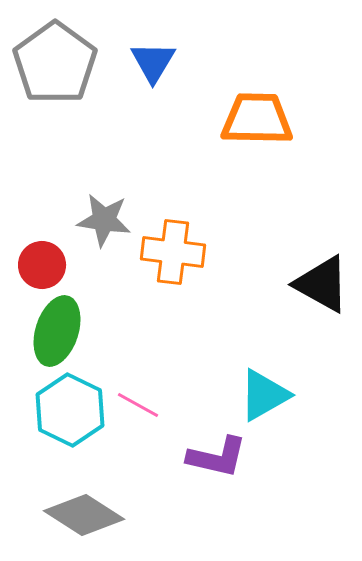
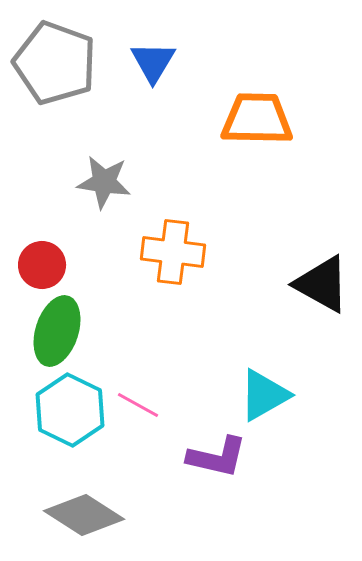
gray pentagon: rotated 16 degrees counterclockwise
gray star: moved 38 px up
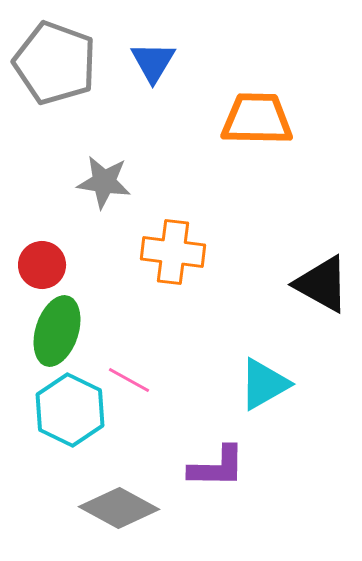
cyan triangle: moved 11 px up
pink line: moved 9 px left, 25 px up
purple L-shape: moved 10 px down; rotated 12 degrees counterclockwise
gray diamond: moved 35 px right, 7 px up; rotated 4 degrees counterclockwise
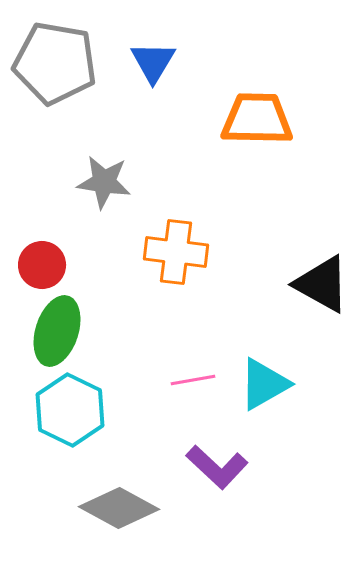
gray pentagon: rotated 10 degrees counterclockwise
orange cross: moved 3 px right
pink line: moved 64 px right; rotated 39 degrees counterclockwise
purple L-shape: rotated 42 degrees clockwise
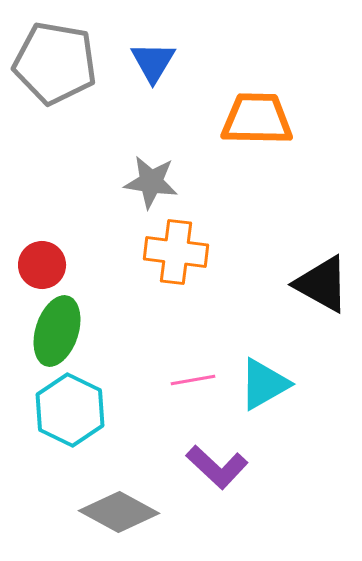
gray star: moved 47 px right
gray diamond: moved 4 px down
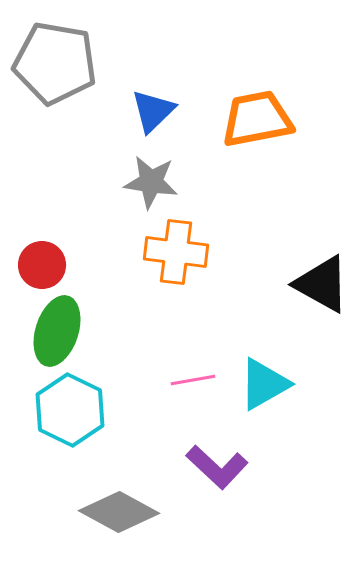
blue triangle: moved 49 px down; rotated 15 degrees clockwise
orange trapezoid: rotated 12 degrees counterclockwise
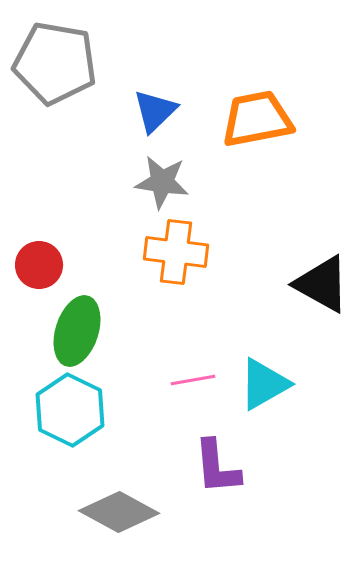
blue triangle: moved 2 px right
gray star: moved 11 px right
red circle: moved 3 px left
green ellipse: moved 20 px right
purple L-shape: rotated 42 degrees clockwise
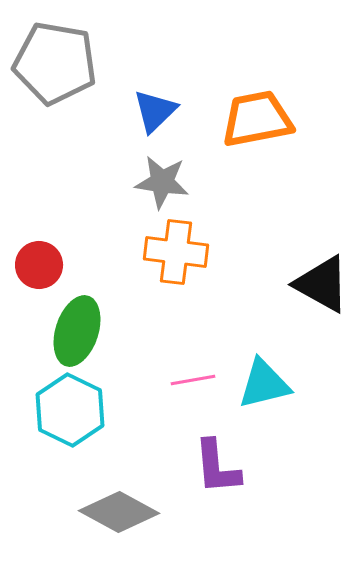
cyan triangle: rotated 16 degrees clockwise
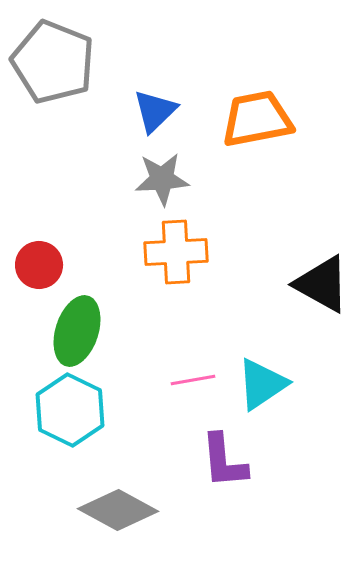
gray pentagon: moved 2 px left, 1 px up; rotated 12 degrees clockwise
gray star: moved 3 px up; rotated 12 degrees counterclockwise
orange cross: rotated 10 degrees counterclockwise
cyan triangle: moved 2 px left; rotated 20 degrees counterclockwise
purple L-shape: moved 7 px right, 6 px up
gray diamond: moved 1 px left, 2 px up
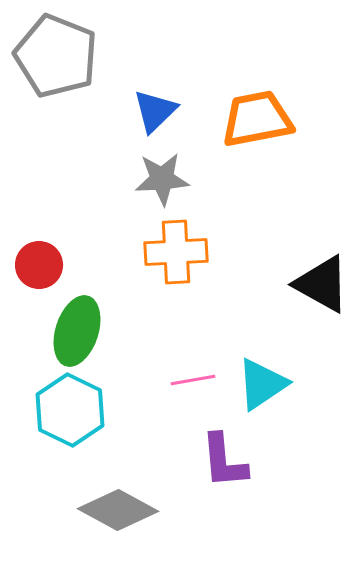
gray pentagon: moved 3 px right, 6 px up
